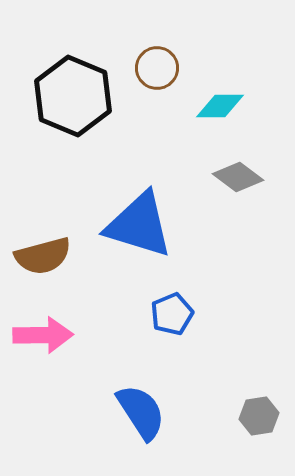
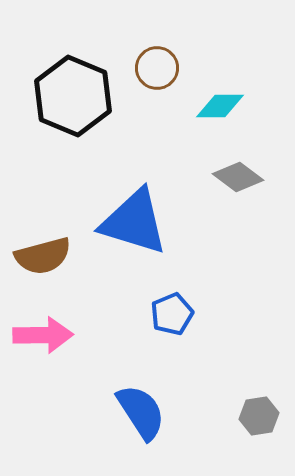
blue triangle: moved 5 px left, 3 px up
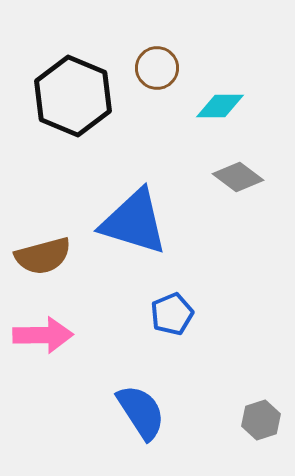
gray hexagon: moved 2 px right, 4 px down; rotated 9 degrees counterclockwise
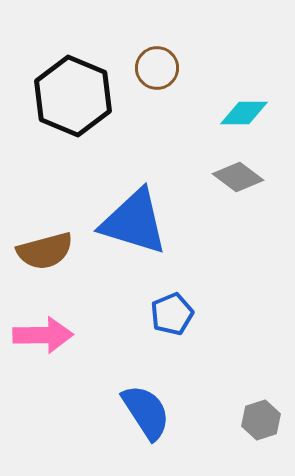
cyan diamond: moved 24 px right, 7 px down
brown semicircle: moved 2 px right, 5 px up
blue semicircle: moved 5 px right
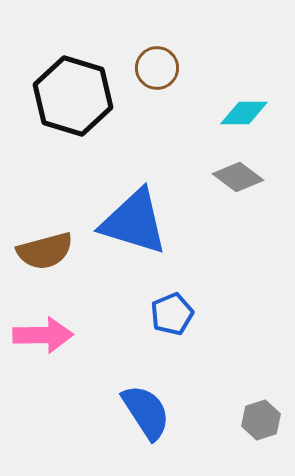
black hexagon: rotated 6 degrees counterclockwise
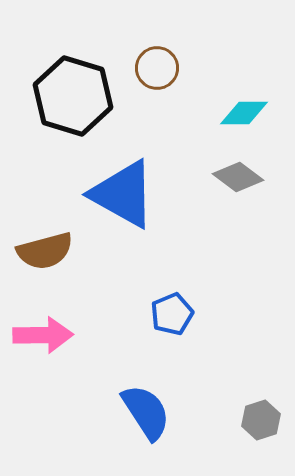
blue triangle: moved 11 px left, 28 px up; rotated 12 degrees clockwise
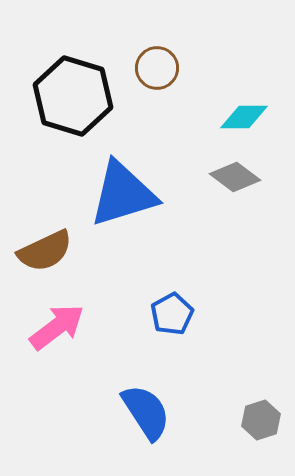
cyan diamond: moved 4 px down
gray diamond: moved 3 px left
blue triangle: rotated 46 degrees counterclockwise
brown semicircle: rotated 10 degrees counterclockwise
blue pentagon: rotated 6 degrees counterclockwise
pink arrow: moved 14 px right, 8 px up; rotated 36 degrees counterclockwise
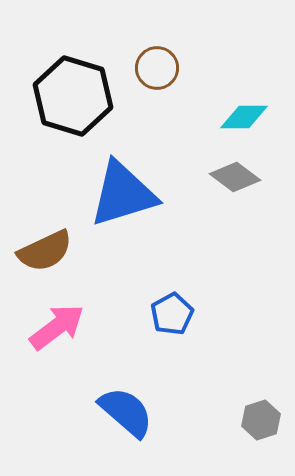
blue semicircle: moved 20 px left; rotated 16 degrees counterclockwise
